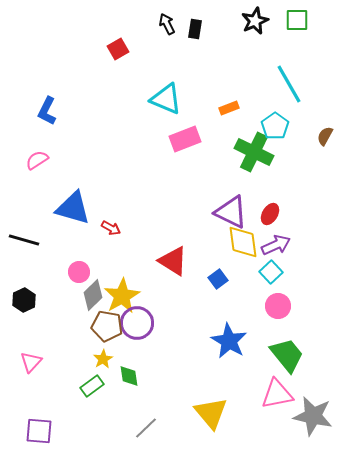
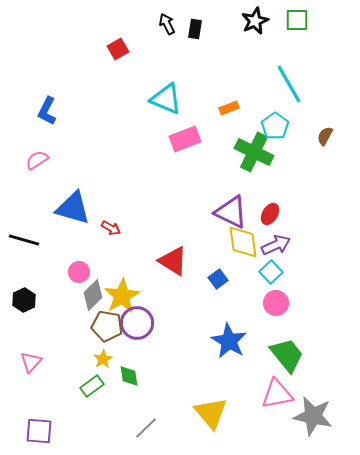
pink circle at (278, 306): moved 2 px left, 3 px up
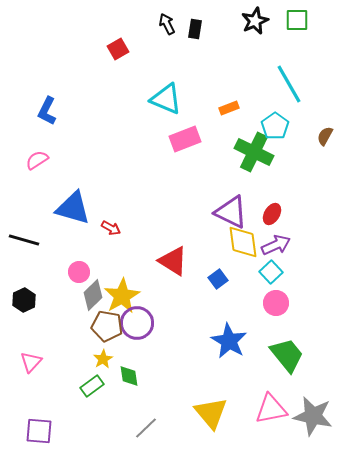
red ellipse at (270, 214): moved 2 px right
pink triangle at (277, 394): moved 6 px left, 15 px down
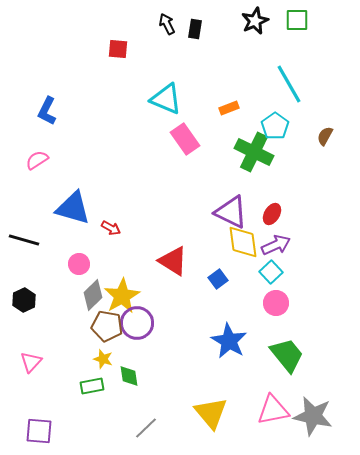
red square at (118, 49): rotated 35 degrees clockwise
pink rectangle at (185, 139): rotated 76 degrees clockwise
pink circle at (79, 272): moved 8 px up
yellow star at (103, 359): rotated 24 degrees counterclockwise
green rectangle at (92, 386): rotated 25 degrees clockwise
pink triangle at (271, 409): moved 2 px right, 1 px down
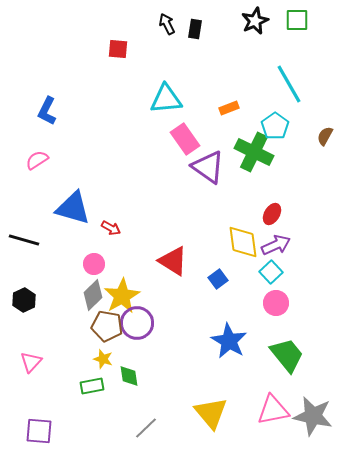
cyan triangle at (166, 99): rotated 28 degrees counterclockwise
purple triangle at (231, 212): moved 23 px left, 45 px up; rotated 9 degrees clockwise
pink circle at (79, 264): moved 15 px right
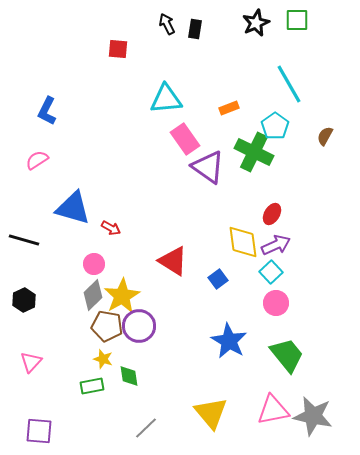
black star at (255, 21): moved 1 px right, 2 px down
purple circle at (137, 323): moved 2 px right, 3 px down
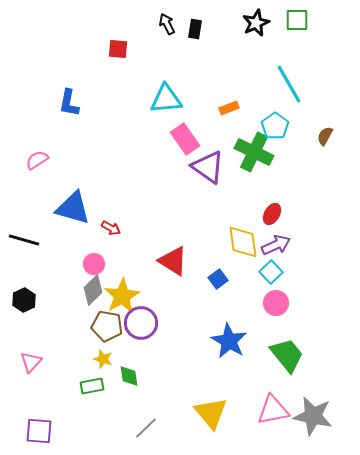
blue L-shape at (47, 111): moved 22 px right, 8 px up; rotated 16 degrees counterclockwise
gray diamond at (93, 295): moved 5 px up
purple circle at (139, 326): moved 2 px right, 3 px up
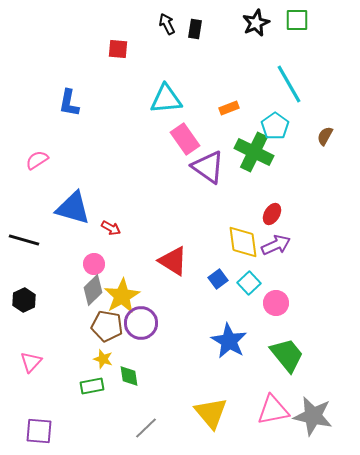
cyan square at (271, 272): moved 22 px left, 11 px down
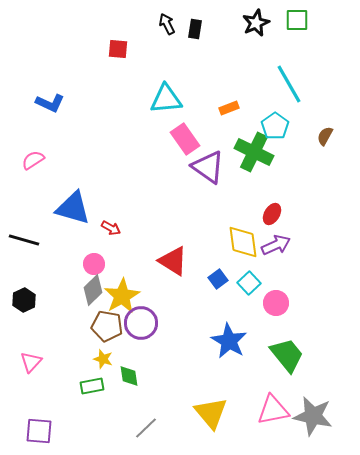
blue L-shape at (69, 103): moved 19 px left; rotated 76 degrees counterclockwise
pink semicircle at (37, 160): moved 4 px left
